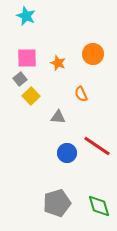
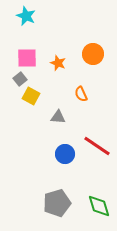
yellow square: rotated 18 degrees counterclockwise
blue circle: moved 2 px left, 1 px down
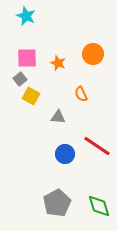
gray pentagon: rotated 12 degrees counterclockwise
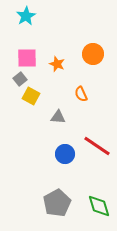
cyan star: rotated 18 degrees clockwise
orange star: moved 1 px left, 1 px down
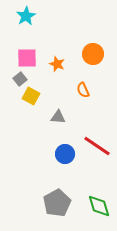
orange semicircle: moved 2 px right, 4 px up
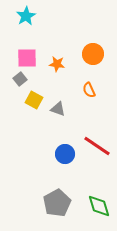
orange star: rotated 14 degrees counterclockwise
orange semicircle: moved 6 px right
yellow square: moved 3 px right, 4 px down
gray triangle: moved 8 px up; rotated 14 degrees clockwise
